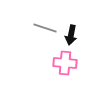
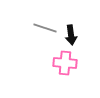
black arrow: rotated 18 degrees counterclockwise
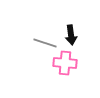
gray line: moved 15 px down
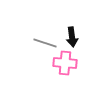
black arrow: moved 1 px right, 2 px down
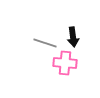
black arrow: moved 1 px right
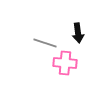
black arrow: moved 5 px right, 4 px up
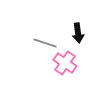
pink cross: rotated 30 degrees clockwise
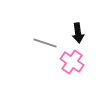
pink cross: moved 7 px right, 1 px up
